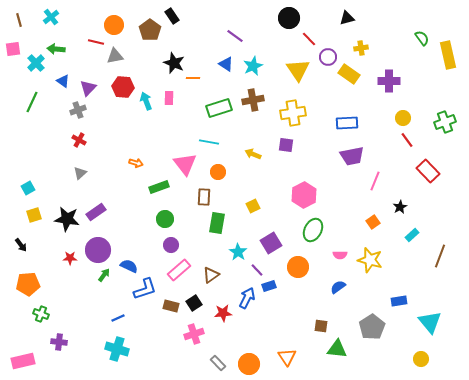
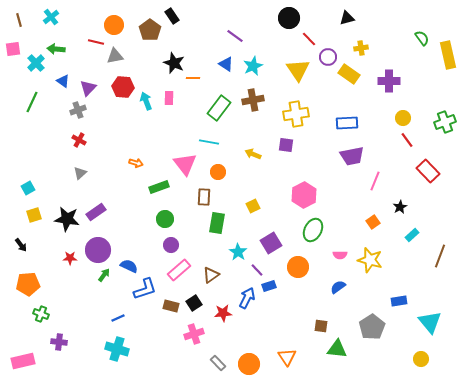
green rectangle at (219, 108): rotated 35 degrees counterclockwise
yellow cross at (293, 113): moved 3 px right, 1 px down
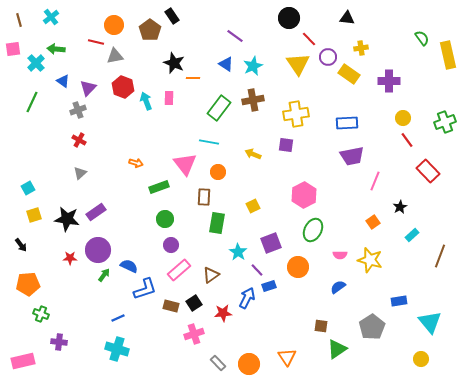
black triangle at (347, 18): rotated 21 degrees clockwise
yellow triangle at (298, 70): moved 6 px up
red hexagon at (123, 87): rotated 15 degrees clockwise
purple square at (271, 243): rotated 10 degrees clockwise
green triangle at (337, 349): rotated 40 degrees counterclockwise
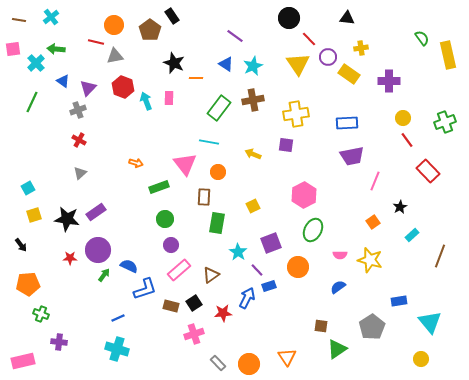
brown line at (19, 20): rotated 64 degrees counterclockwise
orange line at (193, 78): moved 3 px right
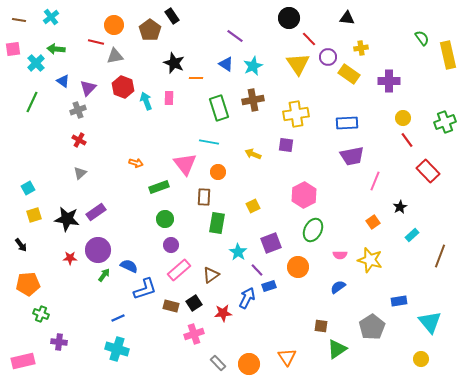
green rectangle at (219, 108): rotated 55 degrees counterclockwise
